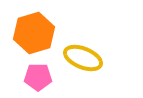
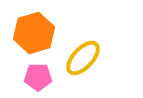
yellow ellipse: rotated 69 degrees counterclockwise
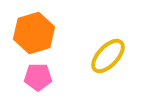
yellow ellipse: moved 25 px right, 2 px up
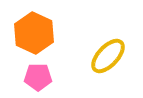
orange hexagon: rotated 18 degrees counterclockwise
